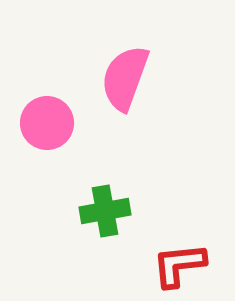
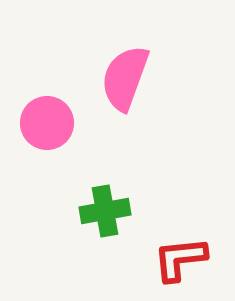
red L-shape: moved 1 px right, 6 px up
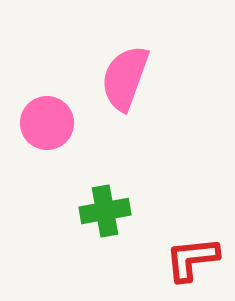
red L-shape: moved 12 px right
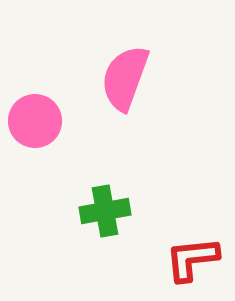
pink circle: moved 12 px left, 2 px up
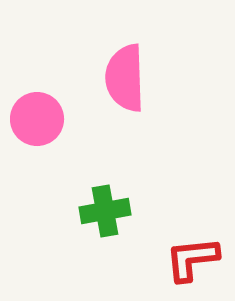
pink semicircle: rotated 22 degrees counterclockwise
pink circle: moved 2 px right, 2 px up
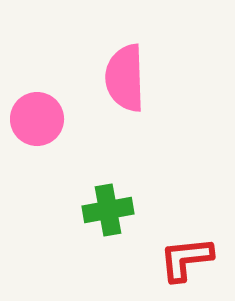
green cross: moved 3 px right, 1 px up
red L-shape: moved 6 px left
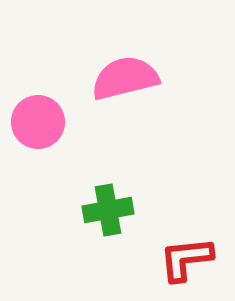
pink semicircle: rotated 78 degrees clockwise
pink circle: moved 1 px right, 3 px down
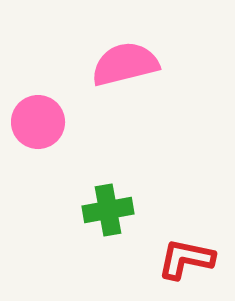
pink semicircle: moved 14 px up
red L-shape: rotated 18 degrees clockwise
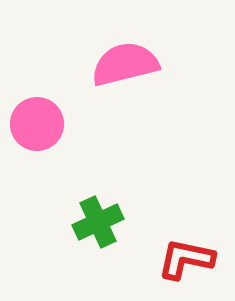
pink circle: moved 1 px left, 2 px down
green cross: moved 10 px left, 12 px down; rotated 15 degrees counterclockwise
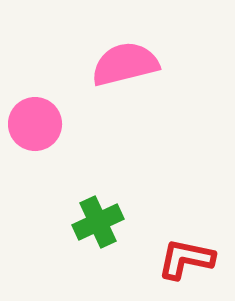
pink circle: moved 2 px left
